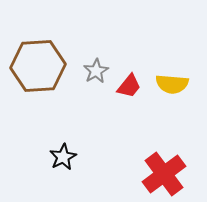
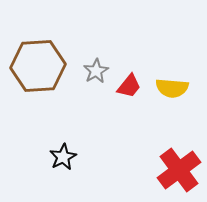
yellow semicircle: moved 4 px down
red cross: moved 15 px right, 4 px up
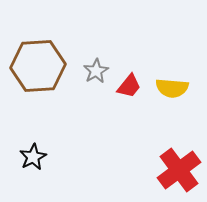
black star: moved 30 px left
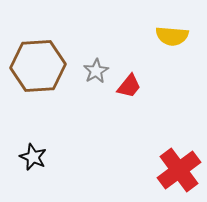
yellow semicircle: moved 52 px up
black star: rotated 20 degrees counterclockwise
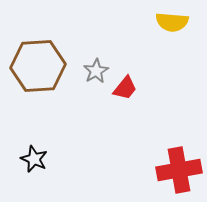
yellow semicircle: moved 14 px up
red trapezoid: moved 4 px left, 2 px down
black star: moved 1 px right, 2 px down
red cross: rotated 27 degrees clockwise
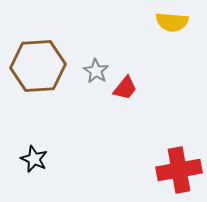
gray star: rotated 10 degrees counterclockwise
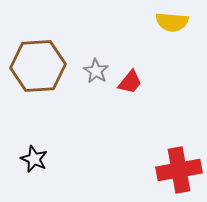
red trapezoid: moved 5 px right, 6 px up
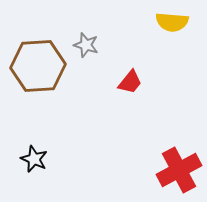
gray star: moved 10 px left, 26 px up; rotated 15 degrees counterclockwise
red cross: rotated 18 degrees counterclockwise
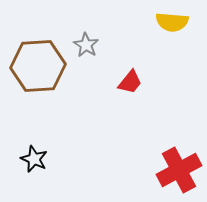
gray star: rotated 15 degrees clockwise
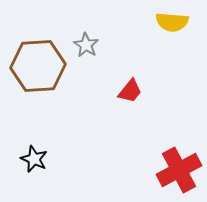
red trapezoid: moved 9 px down
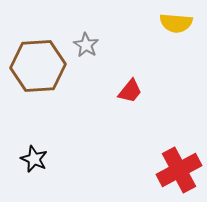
yellow semicircle: moved 4 px right, 1 px down
